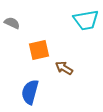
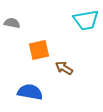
gray semicircle: rotated 14 degrees counterclockwise
blue semicircle: rotated 85 degrees clockwise
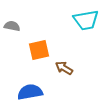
gray semicircle: moved 3 px down
blue semicircle: rotated 20 degrees counterclockwise
